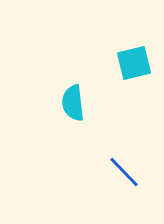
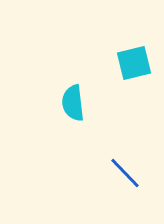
blue line: moved 1 px right, 1 px down
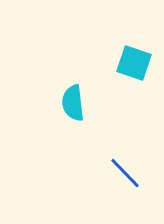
cyan square: rotated 33 degrees clockwise
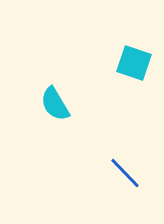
cyan semicircle: moved 18 px left, 1 px down; rotated 24 degrees counterclockwise
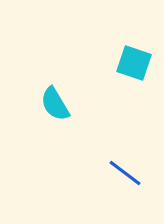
blue line: rotated 9 degrees counterclockwise
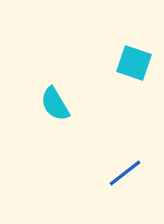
blue line: rotated 75 degrees counterclockwise
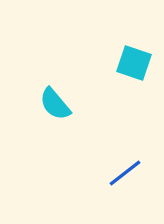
cyan semicircle: rotated 9 degrees counterclockwise
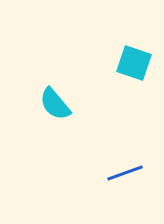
blue line: rotated 18 degrees clockwise
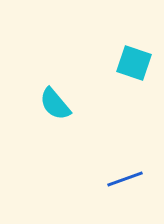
blue line: moved 6 px down
